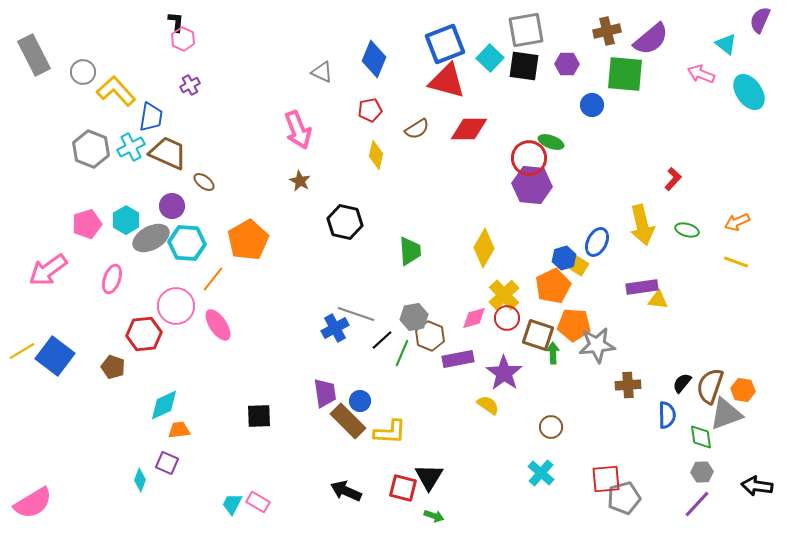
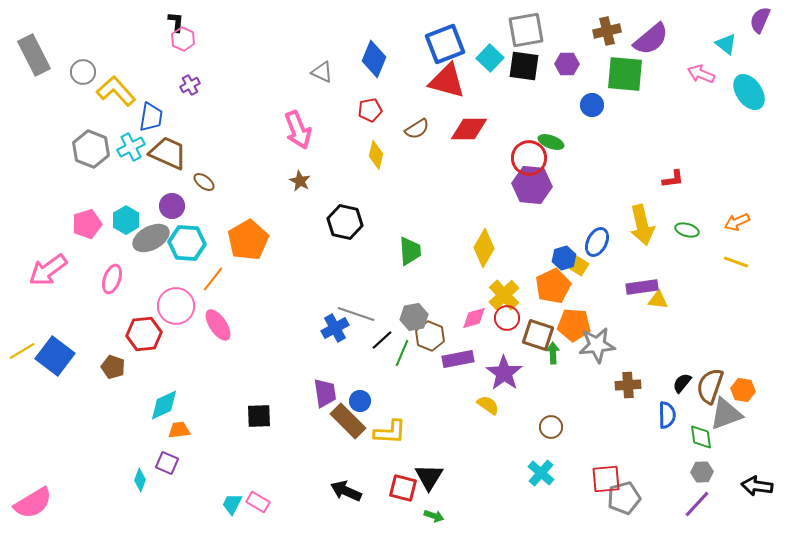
red L-shape at (673, 179): rotated 40 degrees clockwise
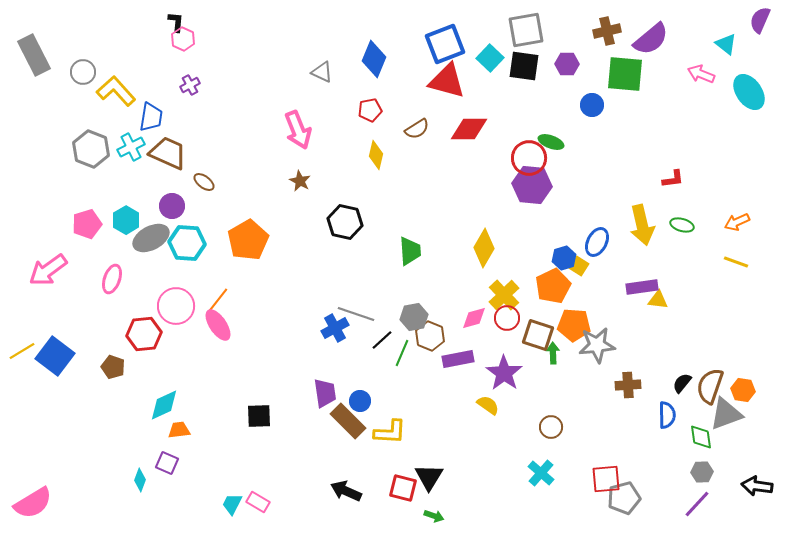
green ellipse at (687, 230): moved 5 px left, 5 px up
orange line at (213, 279): moved 5 px right, 21 px down
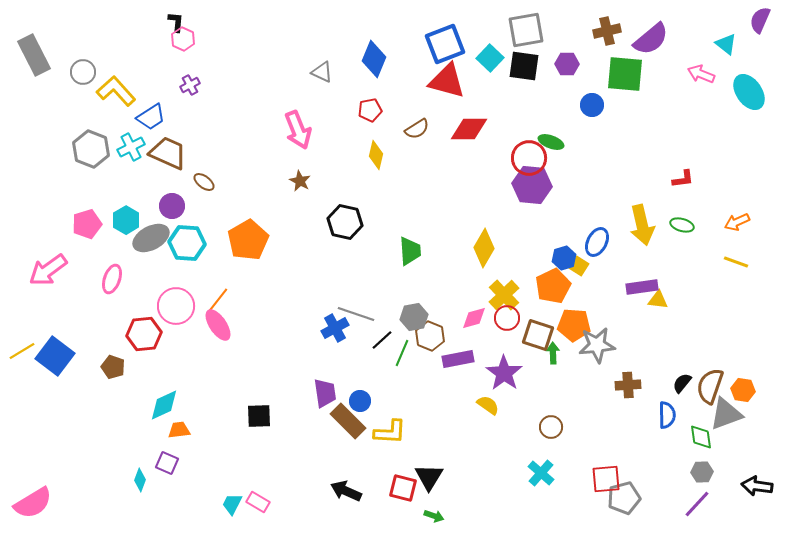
blue trapezoid at (151, 117): rotated 48 degrees clockwise
red L-shape at (673, 179): moved 10 px right
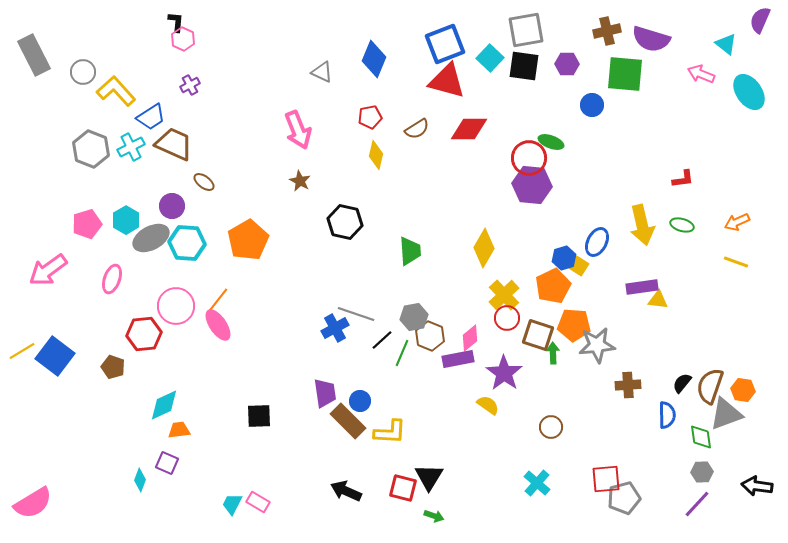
purple semicircle at (651, 39): rotated 57 degrees clockwise
red pentagon at (370, 110): moved 7 px down
brown trapezoid at (168, 153): moved 6 px right, 9 px up
pink diamond at (474, 318): moved 4 px left, 20 px down; rotated 24 degrees counterclockwise
cyan cross at (541, 473): moved 4 px left, 10 px down
